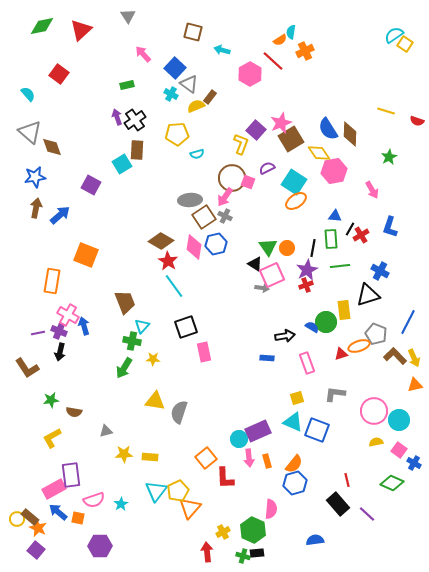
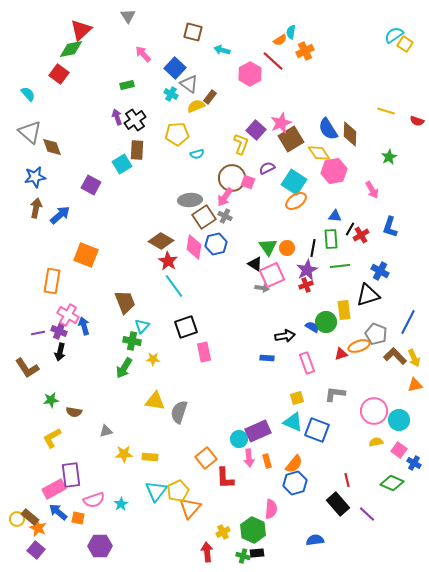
green diamond at (42, 26): moved 29 px right, 23 px down
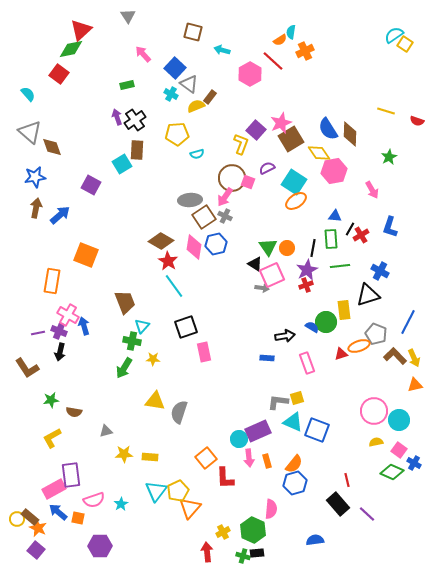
gray L-shape at (335, 394): moved 57 px left, 8 px down
green diamond at (392, 483): moved 11 px up
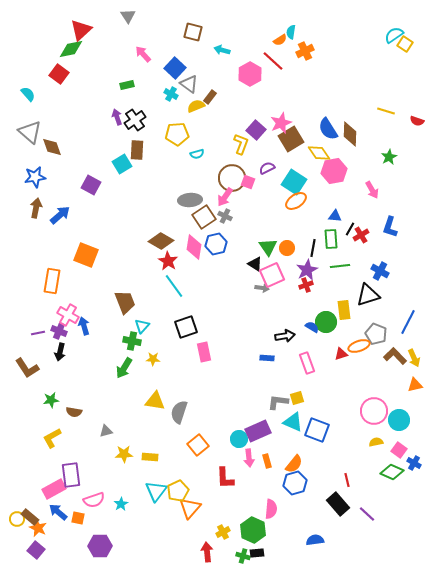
orange square at (206, 458): moved 8 px left, 13 px up
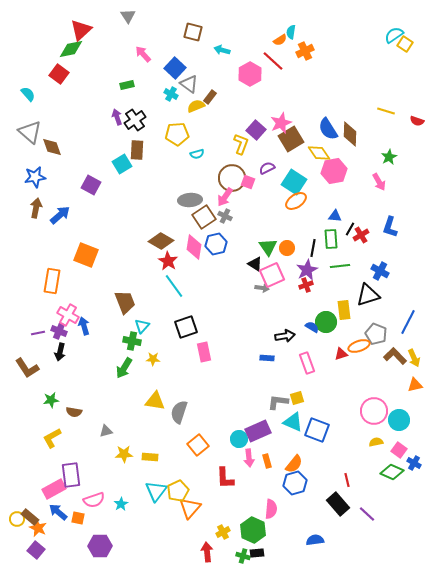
pink arrow at (372, 190): moved 7 px right, 8 px up
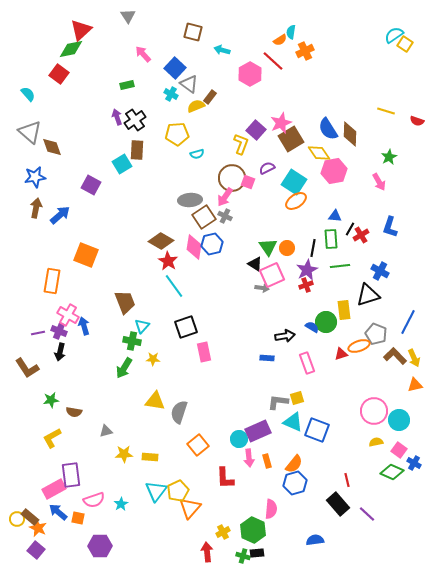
blue hexagon at (216, 244): moved 4 px left
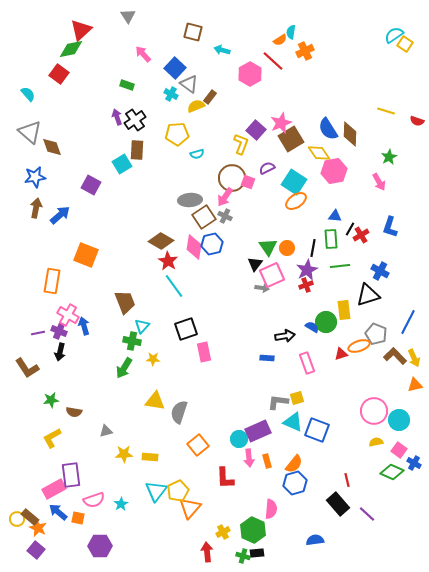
green rectangle at (127, 85): rotated 32 degrees clockwise
black triangle at (255, 264): rotated 35 degrees clockwise
black square at (186, 327): moved 2 px down
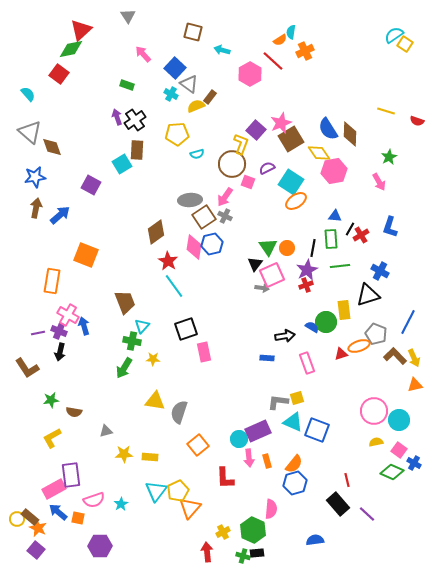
brown circle at (232, 178): moved 14 px up
cyan square at (294, 182): moved 3 px left
brown diamond at (161, 241): moved 5 px left, 9 px up; rotated 65 degrees counterclockwise
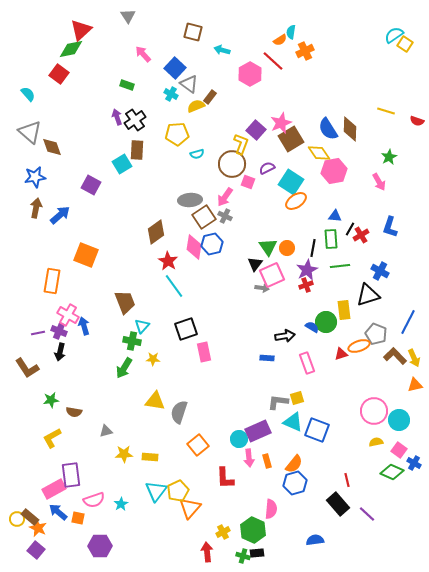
brown diamond at (350, 134): moved 5 px up
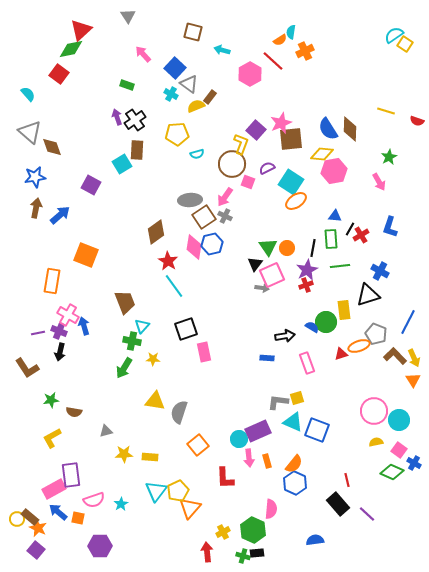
brown square at (291, 139): rotated 25 degrees clockwise
yellow diamond at (319, 153): moved 3 px right, 1 px down; rotated 50 degrees counterclockwise
orange triangle at (415, 385): moved 2 px left, 5 px up; rotated 49 degrees counterclockwise
blue hexagon at (295, 483): rotated 20 degrees counterclockwise
